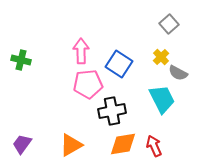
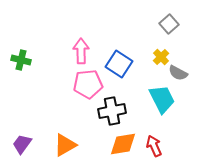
orange triangle: moved 6 px left
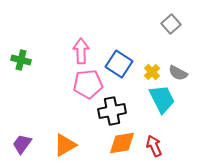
gray square: moved 2 px right
yellow cross: moved 9 px left, 15 px down
orange diamond: moved 1 px left, 1 px up
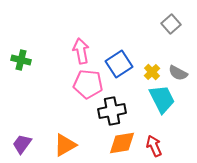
pink arrow: rotated 10 degrees counterclockwise
blue square: rotated 24 degrees clockwise
pink pentagon: rotated 12 degrees clockwise
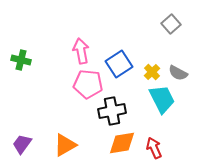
red arrow: moved 2 px down
